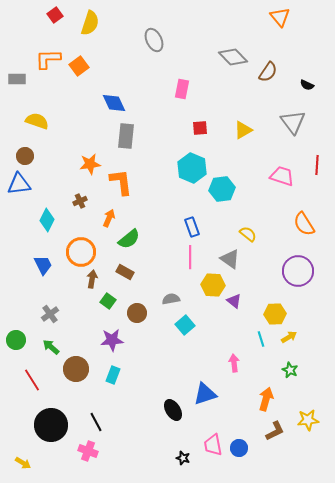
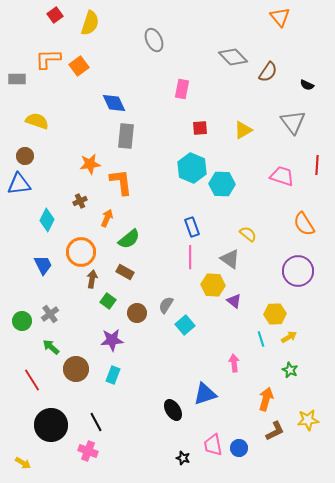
cyan hexagon at (222, 189): moved 5 px up; rotated 10 degrees clockwise
orange arrow at (109, 218): moved 2 px left
gray semicircle at (171, 299): moved 5 px left, 6 px down; rotated 48 degrees counterclockwise
green circle at (16, 340): moved 6 px right, 19 px up
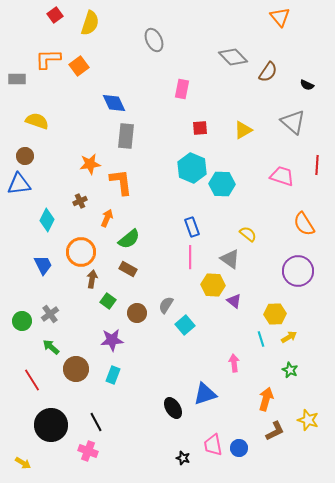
gray triangle at (293, 122): rotated 12 degrees counterclockwise
brown rectangle at (125, 272): moved 3 px right, 3 px up
black ellipse at (173, 410): moved 2 px up
yellow star at (308, 420): rotated 25 degrees clockwise
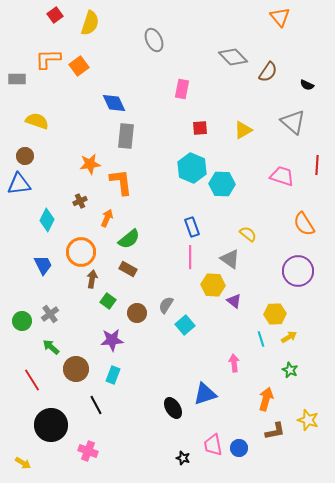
black line at (96, 422): moved 17 px up
brown L-shape at (275, 431): rotated 15 degrees clockwise
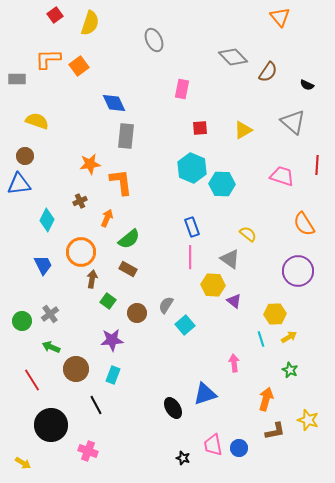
green arrow at (51, 347): rotated 18 degrees counterclockwise
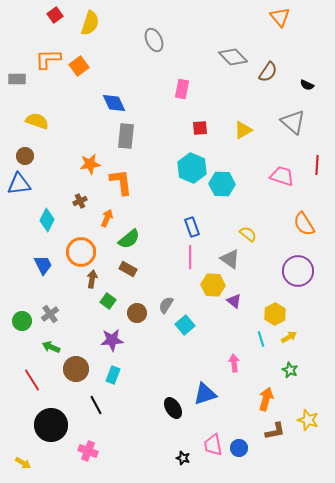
yellow hexagon at (275, 314): rotated 25 degrees counterclockwise
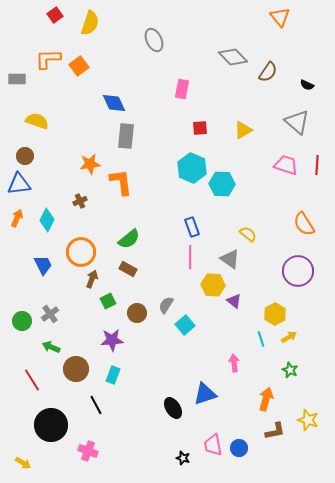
gray triangle at (293, 122): moved 4 px right
pink trapezoid at (282, 176): moved 4 px right, 11 px up
orange arrow at (107, 218): moved 90 px left
brown arrow at (92, 279): rotated 12 degrees clockwise
green square at (108, 301): rotated 28 degrees clockwise
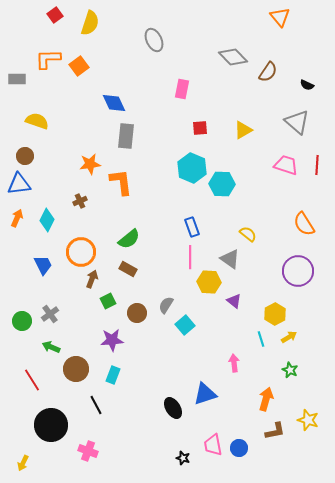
yellow hexagon at (213, 285): moved 4 px left, 3 px up
yellow arrow at (23, 463): rotated 84 degrees clockwise
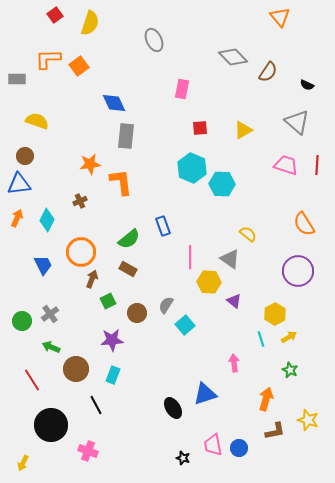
blue rectangle at (192, 227): moved 29 px left, 1 px up
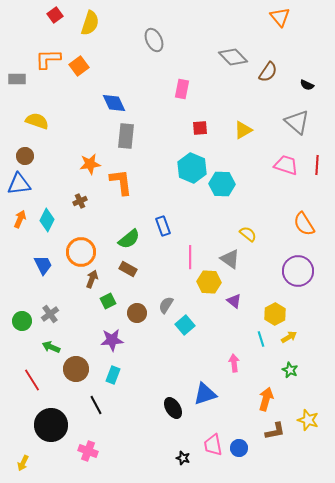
orange arrow at (17, 218): moved 3 px right, 1 px down
